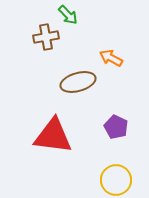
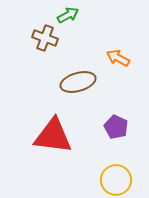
green arrow: rotated 75 degrees counterclockwise
brown cross: moved 1 px left, 1 px down; rotated 30 degrees clockwise
orange arrow: moved 7 px right
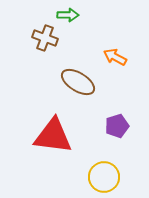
green arrow: rotated 30 degrees clockwise
orange arrow: moved 3 px left, 1 px up
brown ellipse: rotated 48 degrees clockwise
purple pentagon: moved 1 px right, 1 px up; rotated 30 degrees clockwise
yellow circle: moved 12 px left, 3 px up
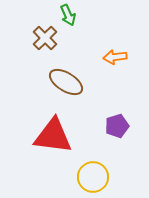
green arrow: rotated 65 degrees clockwise
brown cross: rotated 25 degrees clockwise
orange arrow: rotated 35 degrees counterclockwise
brown ellipse: moved 12 px left
yellow circle: moved 11 px left
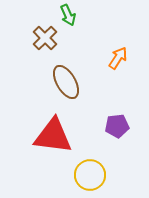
orange arrow: moved 3 px right, 1 px down; rotated 130 degrees clockwise
brown ellipse: rotated 28 degrees clockwise
purple pentagon: rotated 10 degrees clockwise
yellow circle: moved 3 px left, 2 px up
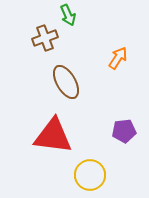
brown cross: rotated 25 degrees clockwise
purple pentagon: moved 7 px right, 5 px down
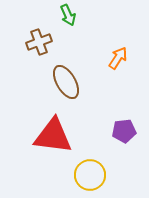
brown cross: moved 6 px left, 4 px down
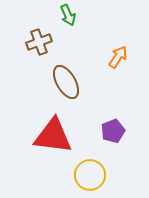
orange arrow: moved 1 px up
purple pentagon: moved 11 px left; rotated 15 degrees counterclockwise
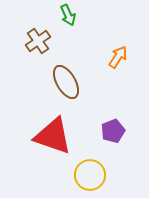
brown cross: moved 1 px left, 1 px up; rotated 15 degrees counterclockwise
red triangle: rotated 12 degrees clockwise
